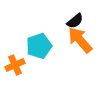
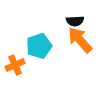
black semicircle: rotated 36 degrees clockwise
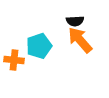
orange cross: moved 1 px left, 5 px up; rotated 30 degrees clockwise
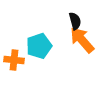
black semicircle: rotated 102 degrees counterclockwise
orange arrow: moved 2 px right
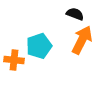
black semicircle: moved 7 px up; rotated 54 degrees counterclockwise
orange arrow: rotated 68 degrees clockwise
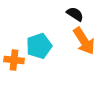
black semicircle: rotated 12 degrees clockwise
orange arrow: moved 2 px right, 1 px down; rotated 120 degrees clockwise
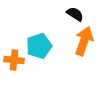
orange arrow: rotated 128 degrees counterclockwise
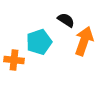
black semicircle: moved 9 px left, 6 px down
cyan pentagon: moved 4 px up
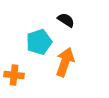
orange arrow: moved 19 px left, 21 px down
orange cross: moved 15 px down
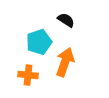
orange cross: moved 14 px right
